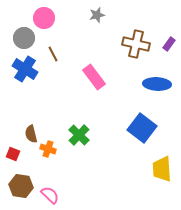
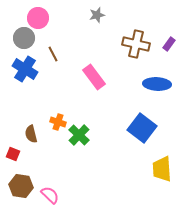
pink circle: moved 6 px left
orange cross: moved 10 px right, 27 px up
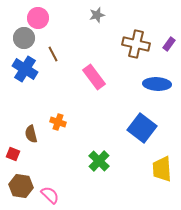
green cross: moved 20 px right, 26 px down
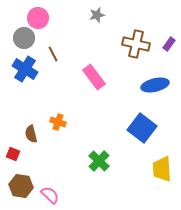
blue ellipse: moved 2 px left, 1 px down; rotated 16 degrees counterclockwise
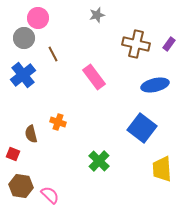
blue cross: moved 2 px left, 6 px down; rotated 20 degrees clockwise
